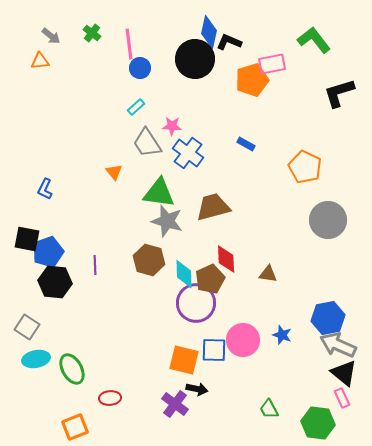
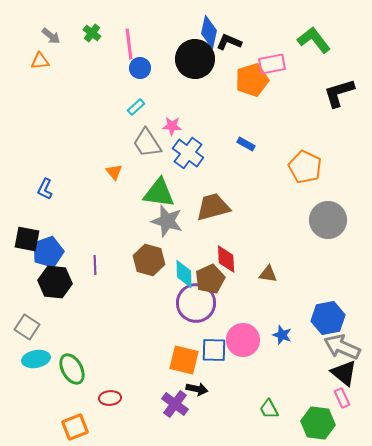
gray arrow at (338, 345): moved 4 px right, 2 px down
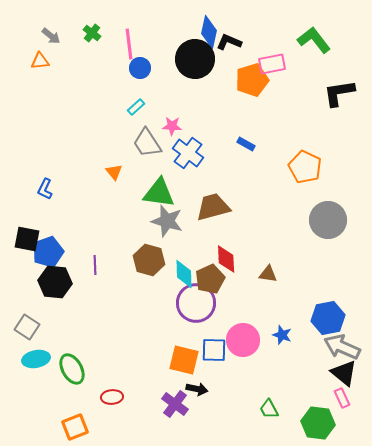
black L-shape at (339, 93): rotated 8 degrees clockwise
red ellipse at (110, 398): moved 2 px right, 1 px up
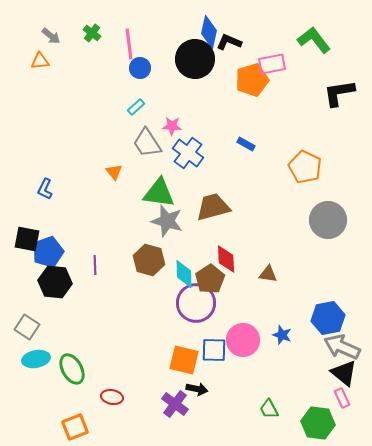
brown pentagon at (210, 279): rotated 8 degrees counterclockwise
red ellipse at (112, 397): rotated 15 degrees clockwise
